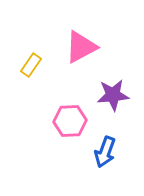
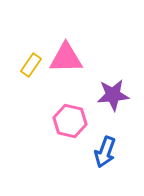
pink triangle: moved 15 px left, 11 px down; rotated 27 degrees clockwise
pink hexagon: rotated 16 degrees clockwise
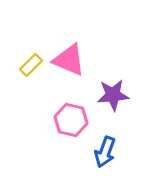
pink triangle: moved 3 px right, 2 px down; rotated 24 degrees clockwise
yellow rectangle: rotated 10 degrees clockwise
pink hexagon: moved 1 px right, 1 px up
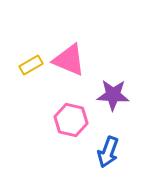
yellow rectangle: rotated 15 degrees clockwise
purple star: rotated 8 degrees clockwise
blue arrow: moved 3 px right
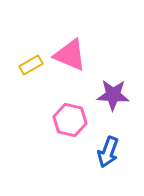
pink triangle: moved 1 px right, 5 px up
pink hexagon: moved 1 px left
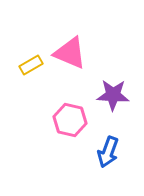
pink triangle: moved 2 px up
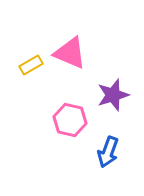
purple star: rotated 20 degrees counterclockwise
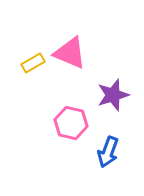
yellow rectangle: moved 2 px right, 2 px up
pink hexagon: moved 1 px right, 3 px down
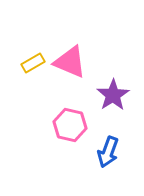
pink triangle: moved 9 px down
purple star: rotated 16 degrees counterclockwise
pink hexagon: moved 1 px left, 2 px down
